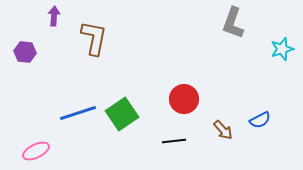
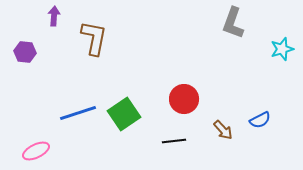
green square: moved 2 px right
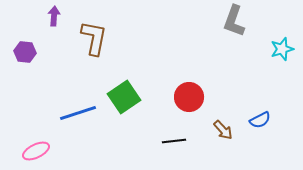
gray L-shape: moved 1 px right, 2 px up
red circle: moved 5 px right, 2 px up
green square: moved 17 px up
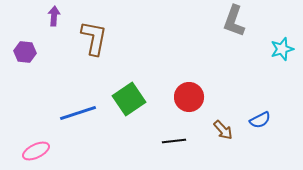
green square: moved 5 px right, 2 px down
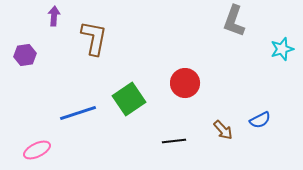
purple hexagon: moved 3 px down; rotated 15 degrees counterclockwise
red circle: moved 4 px left, 14 px up
pink ellipse: moved 1 px right, 1 px up
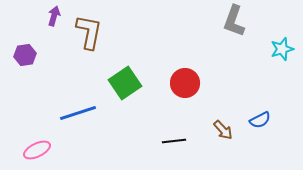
purple arrow: rotated 12 degrees clockwise
brown L-shape: moved 5 px left, 6 px up
green square: moved 4 px left, 16 px up
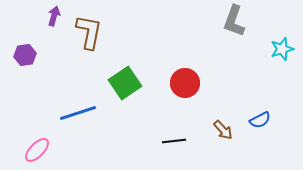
pink ellipse: rotated 20 degrees counterclockwise
